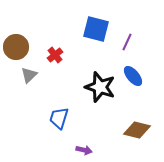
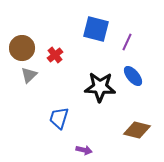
brown circle: moved 6 px right, 1 px down
black star: rotated 16 degrees counterclockwise
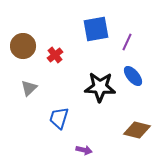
blue square: rotated 24 degrees counterclockwise
brown circle: moved 1 px right, 2 px up
gray triangle: moved 13 px down
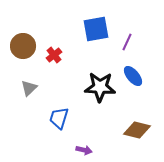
red cross: moved 1 px left
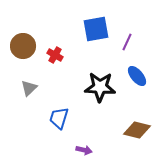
red cross: moved 1 px right; rotated 21 degrees counterclockwise
blue ellipse: moved 4 px right
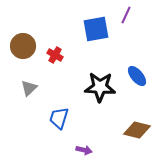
purple line: moved 1 px left, 27 px up
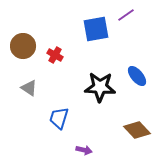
purple line: rotated 30 degrees clockwise
gray triangle: rotated 42 degrees counterclockwise
brown diamond: rotated 32 degrees clockwise
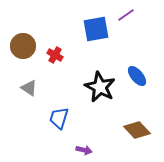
black star: rotated 24 degrees clockwise
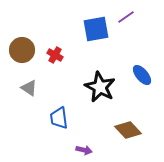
purple line: moved 2 px down
brown circle: moved 1 px left, 4 px down
blue ellipse: moved 5 px right, 1 px up
blue trapezoid: rotated 25 degrees counterclockwise
brown diamond: moved 9 px left
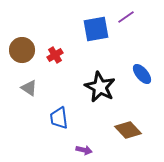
red cross: rotated 28 degrees clockwise
blue ellipse: moved 1 px up
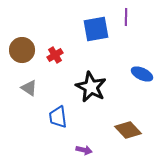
purple line: rotated 54 degrees counterclockwise
blue ellipse: rotated 25 degrees counterclockwise
black star: moved 9 px left
blue trapezoid: moved 1 px left, 1 px up
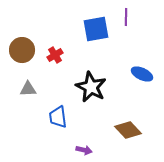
gray triangle: moved 1 px left, 1 px down; rotated 36 degrees counterclockwise
